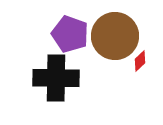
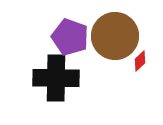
purple pentagon: moved 3 px down
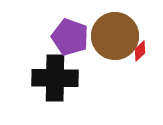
red diamond: moved 10 px up
black cross: moved 1 px left
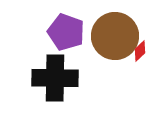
purple pentagon: moved 4 px left, 5 px up
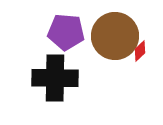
purple pentagon: rotated 15 degrees counterclockwise
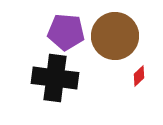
red diamond: moved 1 px left, 25 px down
black cross: rotated 6 degrees clockwise
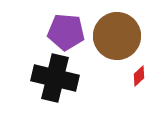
brown circle: moved 2 px right
black cross: rotated 6 degrees clockwise
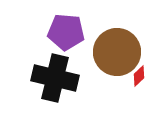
brown circle: moved 16 px down
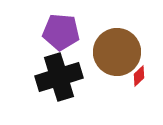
purple pentagon: moved 5 px left
black cross: moved 4 px right, 1 px up; rotated 30 degrees counterclockwise
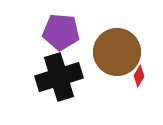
red diamond: rotated 15 degrees counterclockwise
